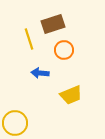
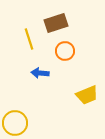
brown rectangle: moved 3 px right, 1 px up
orange circle: moved 1 px right, 1 px down
yellow trapezoid: moved 16 px right
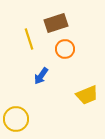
orange circle: moved 2 px up
blue arrow: moved 1 px right, 3 px down; rotated 60 degrees counterclockwise
yellow circle: moved 1 px right, 4 px up
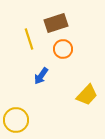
orange circle: moved 2 px left
yellow trapezoid: rotated 25 degrees counterclockwise
yellow circle: moved 1 px down
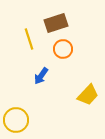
yellow trapezoid: moved 1 px right
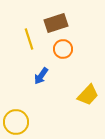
yellow circle: moved 2 px down
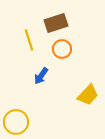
yellow line: moved 1 px down
orange circle: moved 1 px left
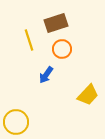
blue arrow: moved 5 px right, 1 px up
